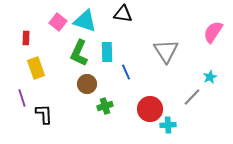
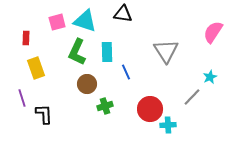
pink square: moved 1 px left; rotated 36 degrees clockwise
green L-shape: moved 2 px left, 1 px up
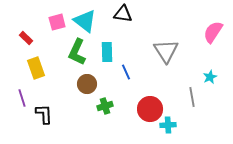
cyan triangle: rotated 20 degrees clockwise
red rectangle: rotated 48 degrees counterclockwise
gray line: rotated 54 degrees counterclockwise
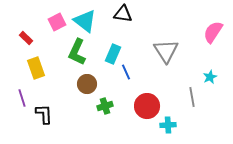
pink square: rotated 12 degrees counterclockwise
cyan rectangle: moved 6 px right, 2 px down; rotated 24 degrees clockwise
red circle: moved 3 px left, 3 px up
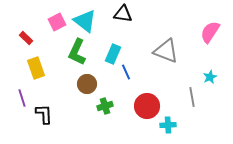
pink semicircle: moved 3 px left
gray triangle: rotated 36 degrees counterclockwise
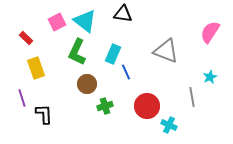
cyan cross: moved 1 px right; rotated 28 degrees clockwise
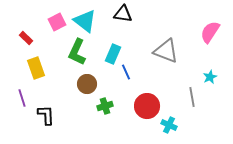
black L-shape: moved 2 px right, 1 px down
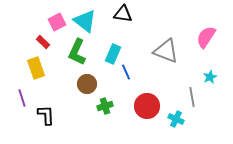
pink semicircle: moved 4 px left, 5 px down
red rectangle: moved 17 px right, 4 px down
cyan cross: moved 7 px right, 6 px up
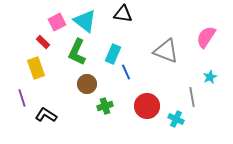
black L-shape: rotated 55 degrees counterclockwise
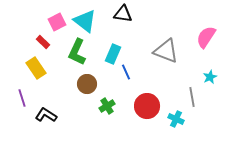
yellow rectangle: rotated 15 degrees counterclockwise
green cross: moved 2 px right; rotated 14 degrees counterclockwise
